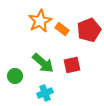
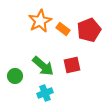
orange rectangle: moved 1 px right
green arrow: moved 3 px down
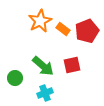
red pentagon: moved 2 px left, 1 px down
green circle: moved 2 px down
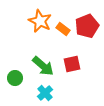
orange star: rotated 20 degrees counterclockwise
red pentagon: moved 5 px up
red square: moved 1 px up
cyan cross: rotated 21 degrees counterclockwise
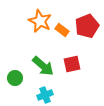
orange rectangle: moved 1 px left, 1 px down
cyan cross: moved 2 px down; rotated 21 degrees clockwise
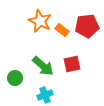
red pentagon: rotated 15 degrees clockwise
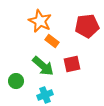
orange rectangle: moved 10 px left, 11 px down
green circle: moved 1 px right, 3 px down
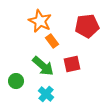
orange rectangle: rotated 16 degrees clockwise
cyan cross: moved 1 px right, 1 px up; rotated 28 degrees counterclockwise
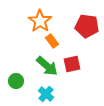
orange star: rotated 10 degrees clockwise
red pentagon: rotated 15 degrees clockwise
green arrow: moved 4 px right
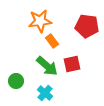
orange star: rotated 30 degrees clockwise
cyan cross: moved 1 px left, 1 px up
